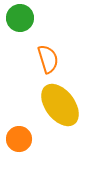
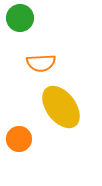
orange semicircle: moved 7 px left, 4 px down; rotated 104 degrees clockwise
yellow ellipse: moved 1 px right, 2 px down
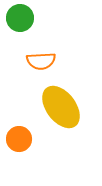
orange semicircle: moved 2 px up
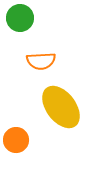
orange circle: moved 3 px left, 1 px down
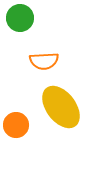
orange semicircle: moved 3 px right
orange circle: moved 15 px up
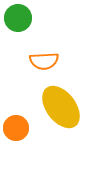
green circle: moved 2 px left
orange circle: moved 3 px down
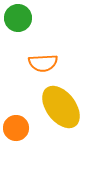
orange semicircle: moved 1 px left, 2 px down
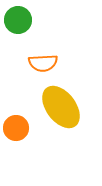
green circle: moved 2 px down
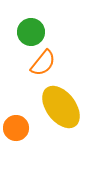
green circle: moved 13 px right, 12 px down
orange semicircle: rotated 48 degrees counterclockwise
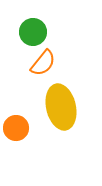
green circle: moved 2 px right
yellow ellipse: rotated 24 degrees clockwise
